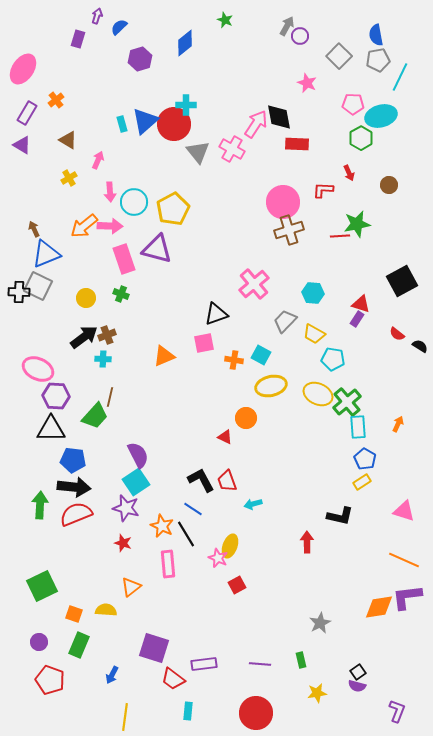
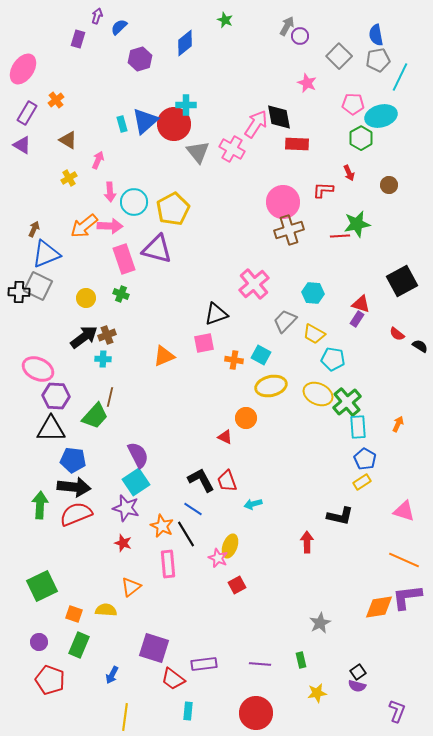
brown arrow at (34, 229): rotated 49 degrees clockwise
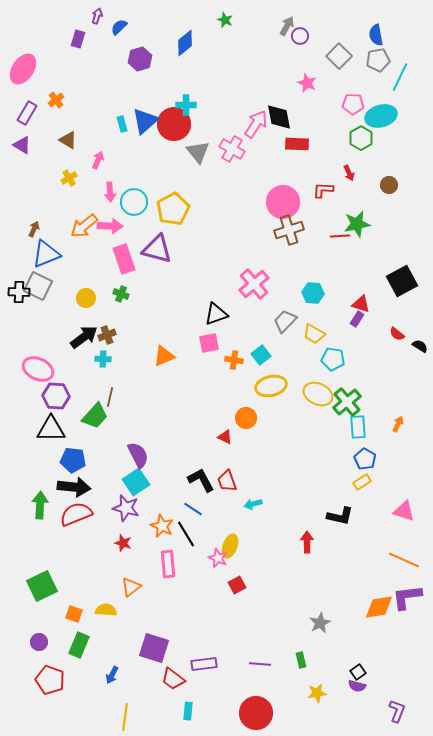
pink square at (204, 343): moved 5 px right
cyan square at (261, 355): rotated 24 degrees clockwise
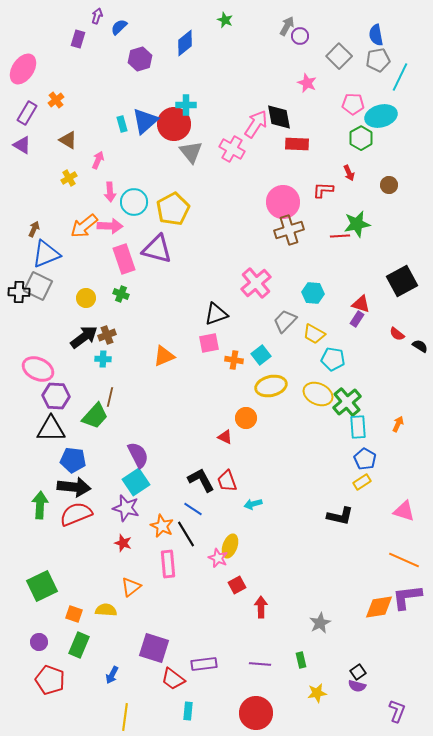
gray triangle at (198, 152): moved 7 px left
pink cross at (254, 284): moved 2 px right, 1 px up
red arrow at (307, 542): moved 46 px left, 65 px down
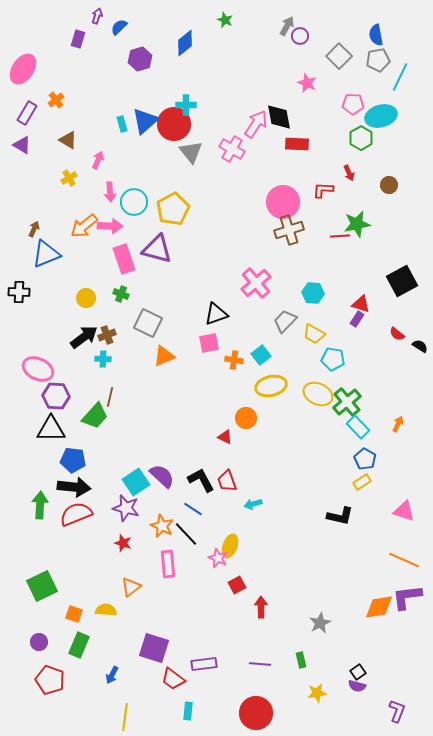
gray square at (38, 286): moved 110 px right, 37 px down
cyan rectangle at (358, 427): rotated 40 degrees counterclockwise
purple semicircle at (138, 455): moved 24 px right, 21 px down; rotated 20 degrees counterclockwise
black line at (186, 534): rotated 12 degrees counterclockwise
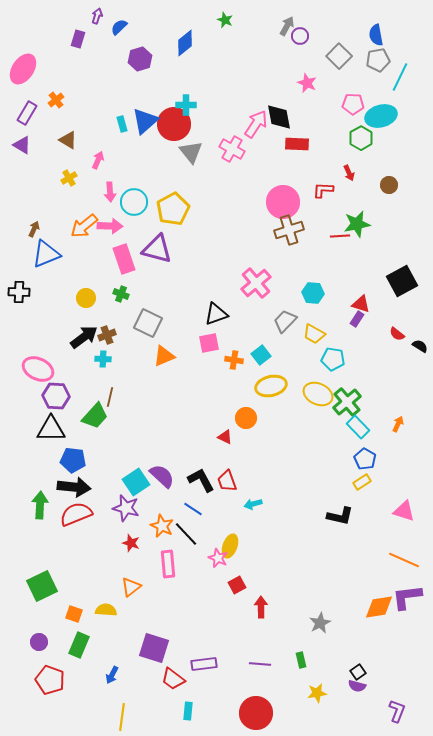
red star at (123, 543): moved 8 px right
yellow line at (125, 717): moved 3 px left
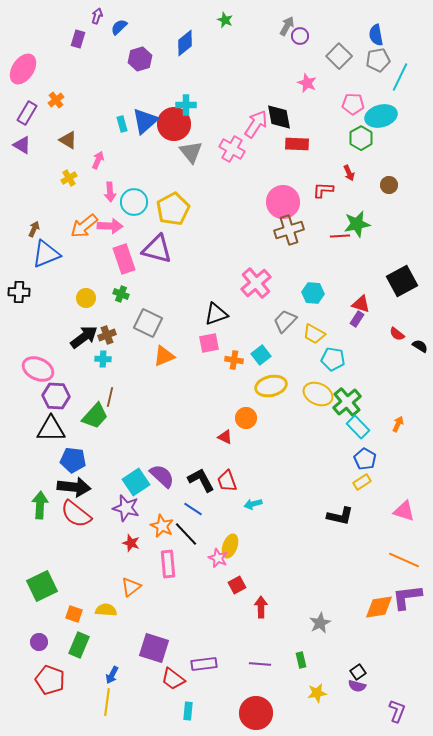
red semicircle at (76, 514): rotated 120 degrees counterclockwise
yellow line at (122, 717): moved 15 px left, 15 px up
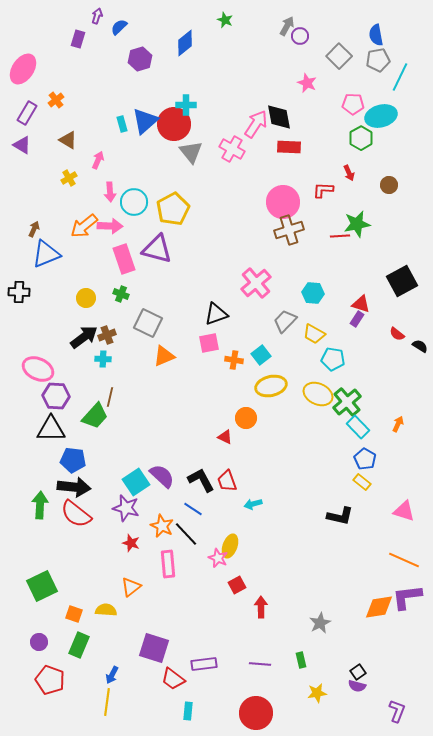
red rectangle at (297, 144): moved 8 px left, 3 px down
yellow rectangle at (362, 482): rotated 72 degrees clockwise
